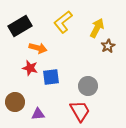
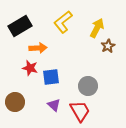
orange arrow: rotated 18 degrees counterclockwise
purple triangle: moved 16 px right, 9 px up; rotated 48 degrees clockwise
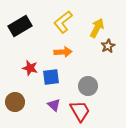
orange arrow: moved 25 px right, 4 px down
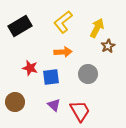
gray circle: moved 12 px up
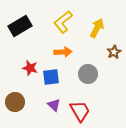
brown star: moved 6 px right, 6 px down
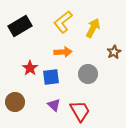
yellow arrow: moved 4 px left
red star: rotated 21 degrees clockwise
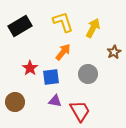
yellow L-shape: rotated 110 degrees clockwise
orange arrow: rotated 48 degrees counterclockwise
purple triangle: moved 1 px right, 4 px up; rotated 32 degrees counterclockwise
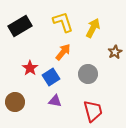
brown star: moved 1 px right
blue square: rotated 24 degrees counterclockwise
red trapezoid: moved 13 px right; rotated 15 degrees clockwise
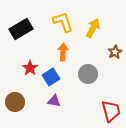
black rectangle: moved 1 px right, 3 px down
orange arrow: rotated 36 degrees counterclockwise
purple triangle: moved 1 px left
red trapezoid: moved 18 px right
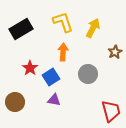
purple triangle: moved 1 px up
